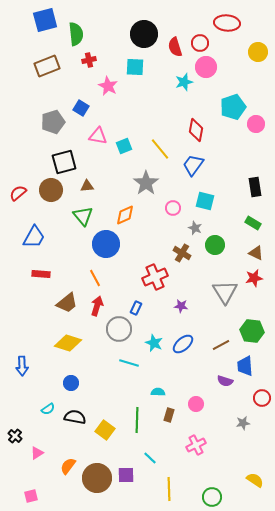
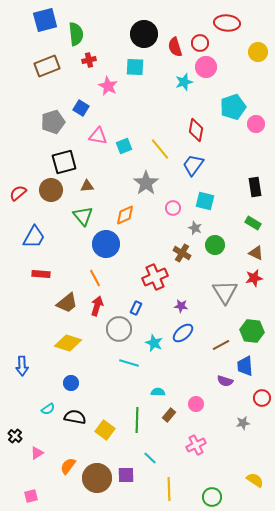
blue ellipse at (183, 344): moved 11 px up
brown rectangle at (169, 415): rotated 24 degrees clockwise
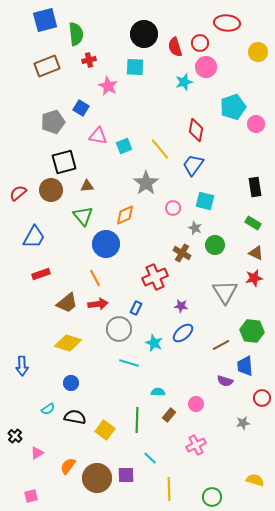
red rectangle at (41, 274): rotated 24 degrees counterclockwise
red arrow at (97, 306): moved 1 px right, 2 px up; rotated 66 degrees clockwise
yellow semicircle at (255, 480): rotated 18 degrees counterclockwise
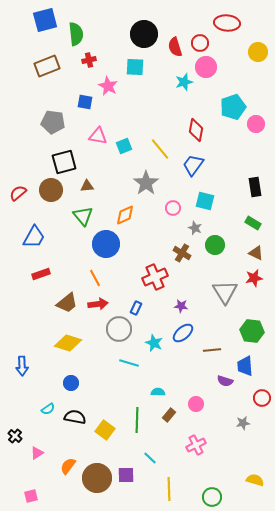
blue square at (81, 108): moved 4 px right, 6 px up; rotated 21 degrees counterclockwise
gray pentagon at (53, 122): rotated 25 degrees clockwise
brown line at (221, 345): moved 9 px left, 5 px down; rotated 24 degrees clockwise
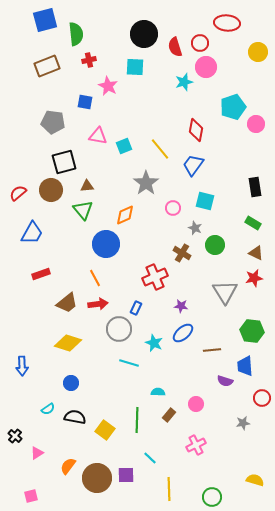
green triangle at (83, 216): moved 6 px up
blue trapezoid at (34, 237): moved 2 px left, 4 px up
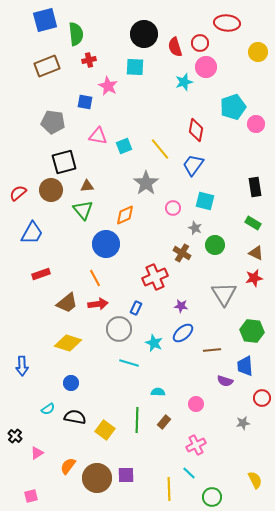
gray triangle at (225, 292): moved 1 px left, 2 px down
brown rectangle at (169, 415): moved 5 px left, 7 px down
cyan line at (150, 458): moved 39 px right, 15 px down
yellow semicircle at (255, 480): rotated 48 degrees clockwise
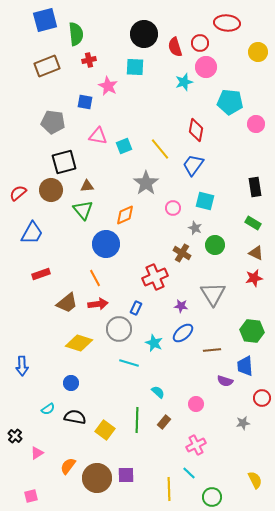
cyan pentagon at (233, 107): moved 3 px left, 5 px up; rotated 25 degrees clockwise
gray triangle at (224, 294): moved 11 px left
yellow diamond at (68, 343): moved 11 px right
cyan semicircle at (158, 392): rotated 40 degrees clockwise
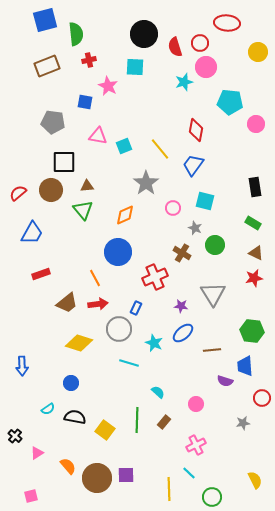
black square at (64, 162): rotated 15 degrees clockwise
blue circle at (106, 244): moved 12 px right, 8 px down
orange semicircle at (68, 466): rotated 102 degrees clockwise
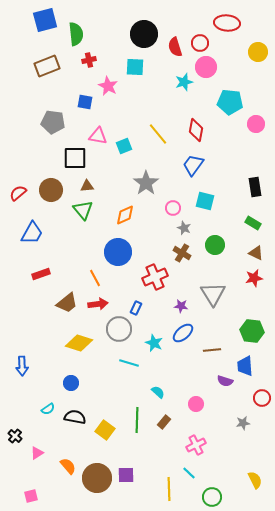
yellow line at (160, 149): moved 2 px left, 15 px up
black square at (64, 162): moved 11 px right, 4 px up
gray star at (195, 228): moved 11 px left
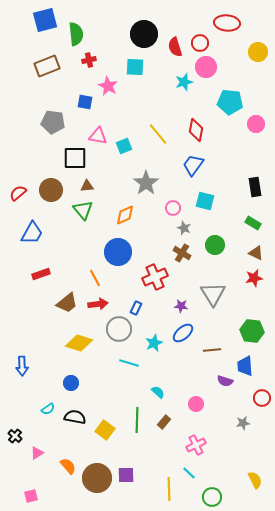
cyan star at (154, 343): rotated 24 degrees clockwise
